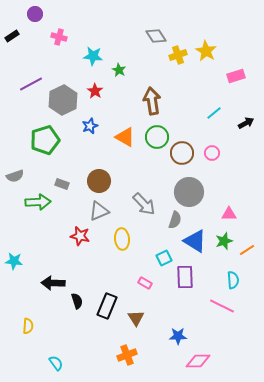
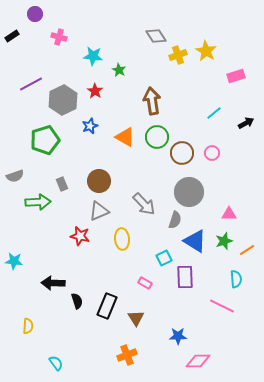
gray rectangle at (62, 184): rotated 48 degrees clockwise
cyan semicircle at (233, 280): moved 3 px right, 1 px up
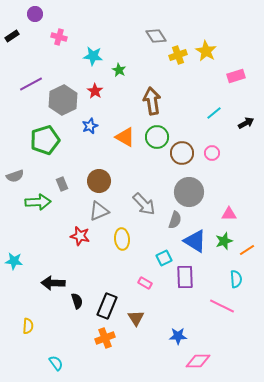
orange cross at (127, 355): moved 22 px left, 17 px up
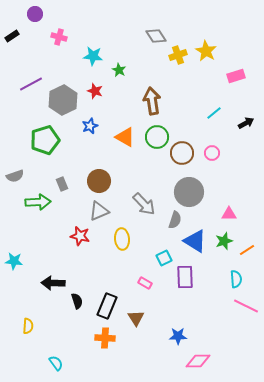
red star at (95, 91): rotated 14 degrees counterclockwise
pink line at (222, 306): moved 24 px right
orange cross at (105, 338): rotated 24 degrees clockwise
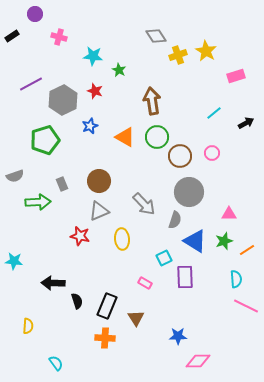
brown circle at (182, 153): moved 2 px left, 3 px down
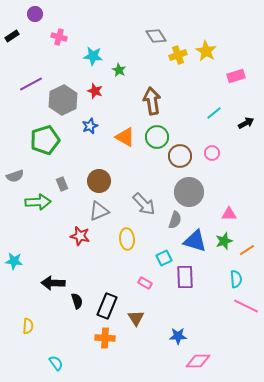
yellow ellipse at (122, 239): moved 5 px right
blue triangle at (195, 241): rotated 15 degrees counterclockwise
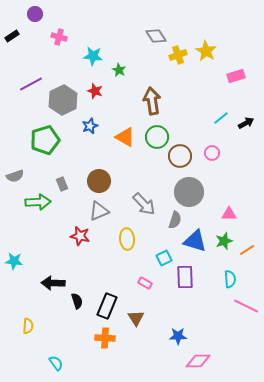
cyan line at (214, 113): moved 7 px right, 5 px down
cyan semicircle at (236, 279): moved 6 px left
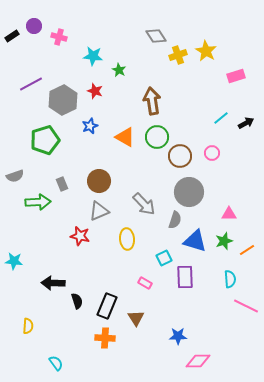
purple circle at (35, 14): moved 1 px left, 12 px down
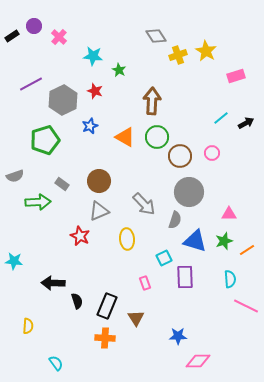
pink cross at (59, 37): rotated 28 degrees clockwise
brown arrow at (152, 101): rotated 12 degrees clockwise
gray rectangle at (62, 184): rotated 32 degrees counterclockwise
red star at (80, 236): rotated 12 degrees clockwise
pink rectangle at (145, 283): rotated 40 degrees clockwise
